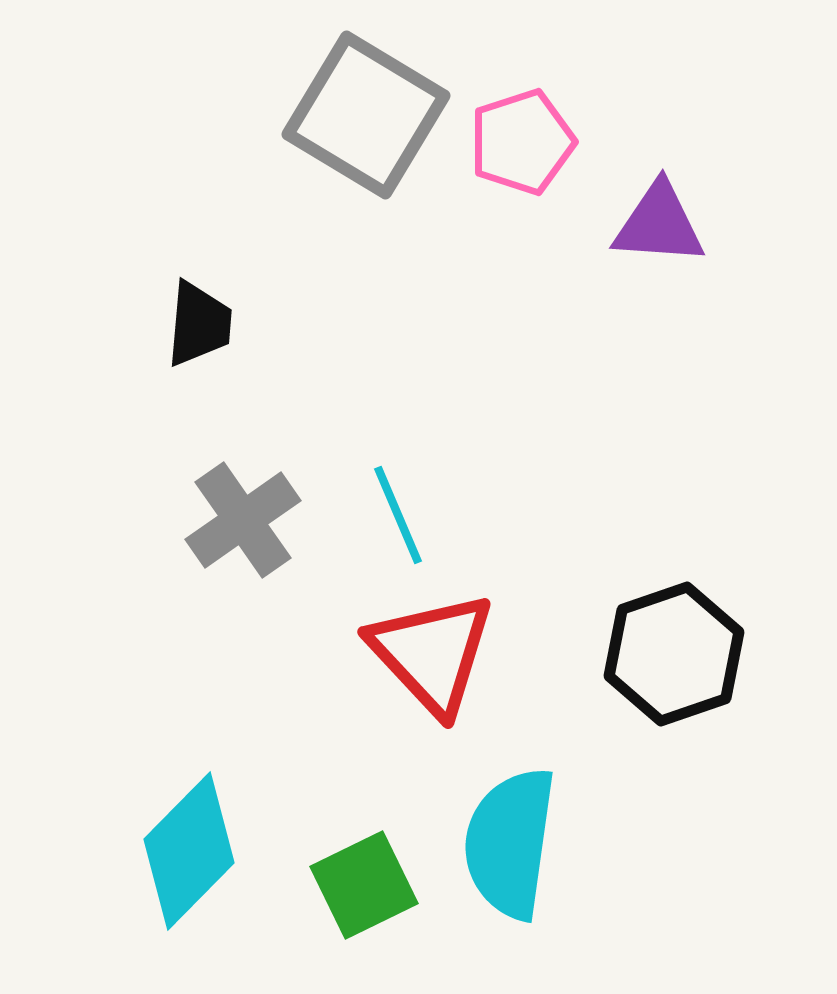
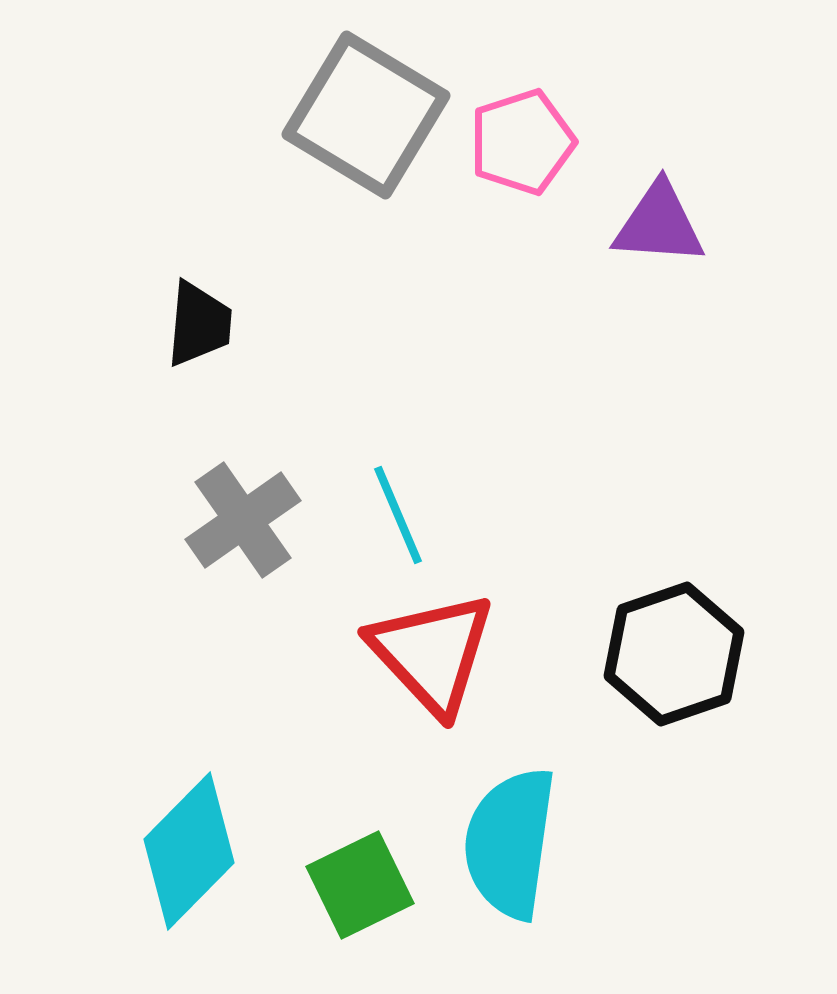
green square: moved 4 px left
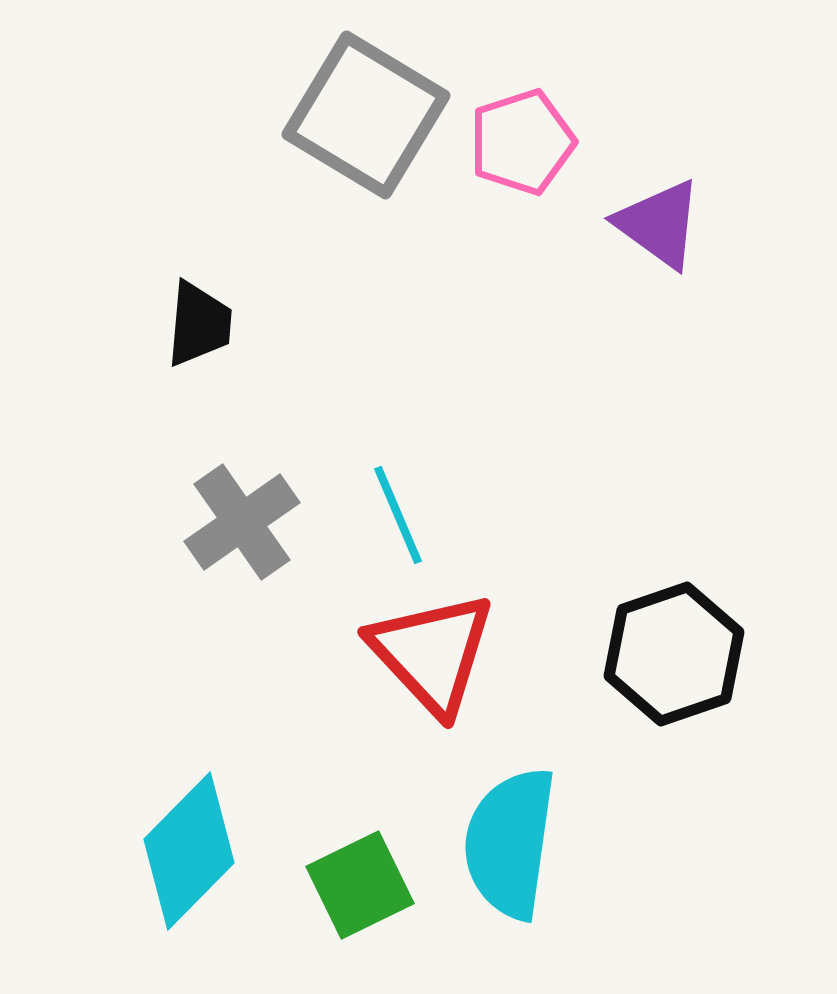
purple triangle: rotated 32 degrees clockwise
gray cross: moved 1 px left, 2 px down
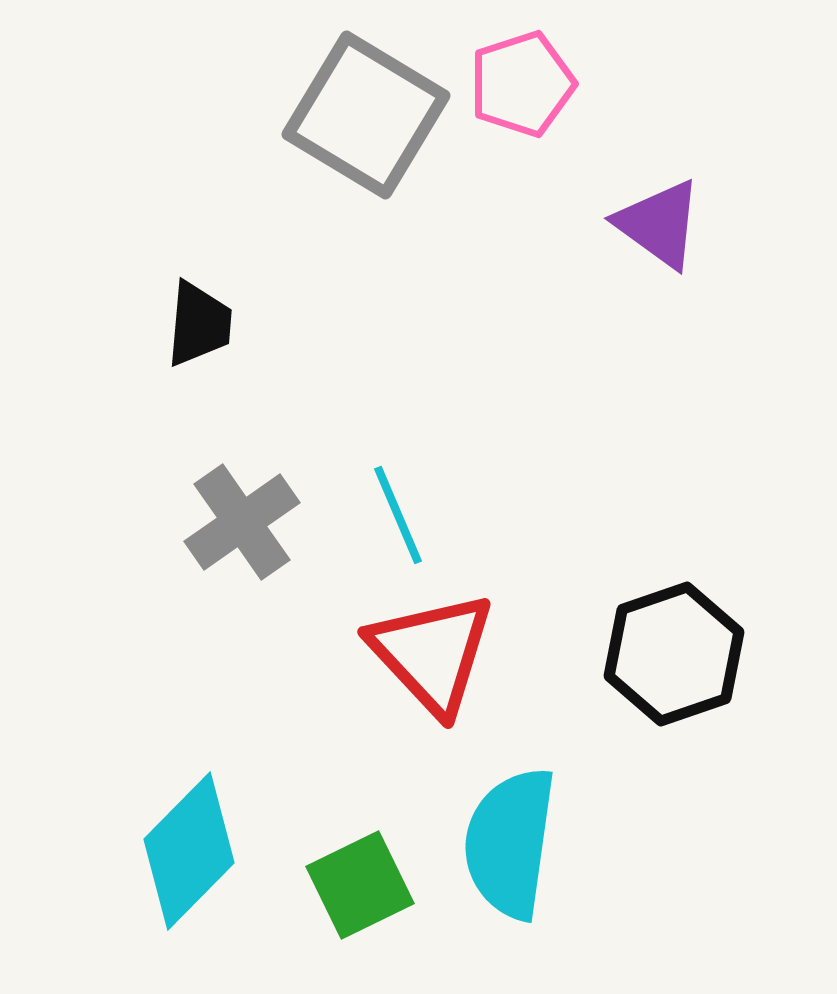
pink pentagon: moved 58 px up
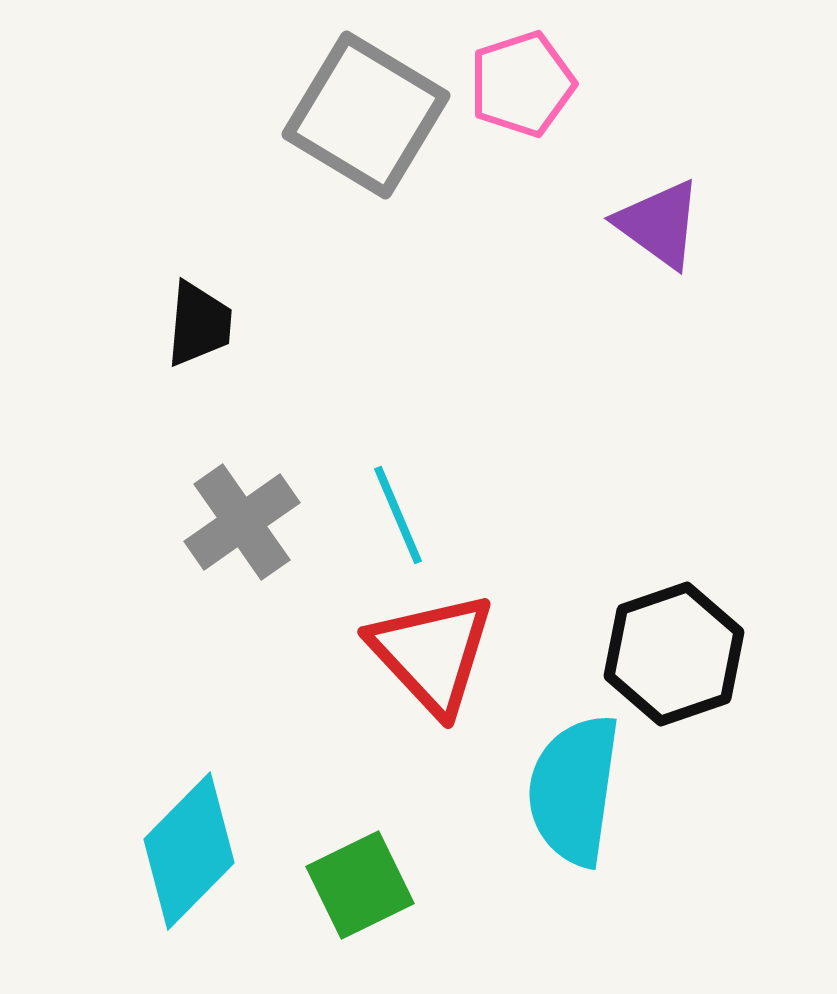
cyan semicircle: moved 64 px right, 53 px up
